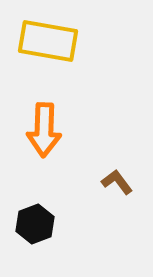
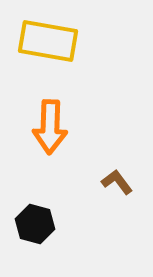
orange arrow: moved 6 px right, 3 px up
black hexagon: rotated 24 degrees counterclockwise
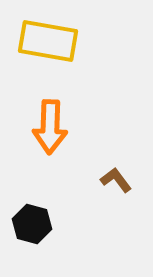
brown L-shape: moved 1 px left, 2 px up
black hexagon: moved 3 px left
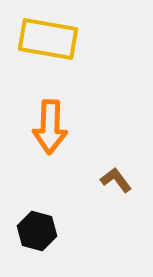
yellow rectangle: moved 2 px up
black hexagon: moved 5 px right, 7 px down
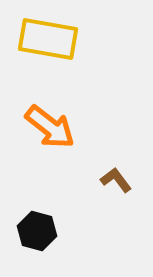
orange arrow: rotated 54 degrees counterclockwise
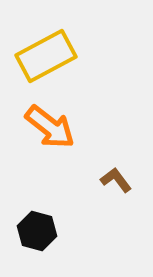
yellow rectangle: moved 2 px left, 17 px down; rotated 38 degrees counterclockwise
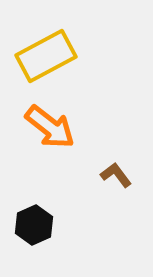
brown L-shape: moved 5 px up
black hexagon: moved 3 px left, 6 px up; rotated 21 degrees clockwise
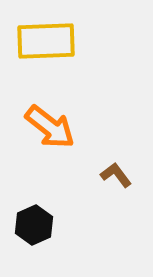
yellow rectangle: moved 15 px up; rotated 26 degrees clockwise
